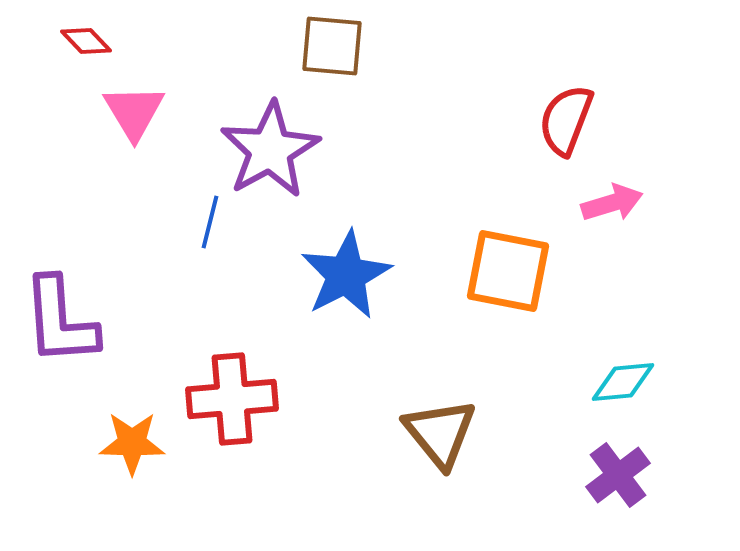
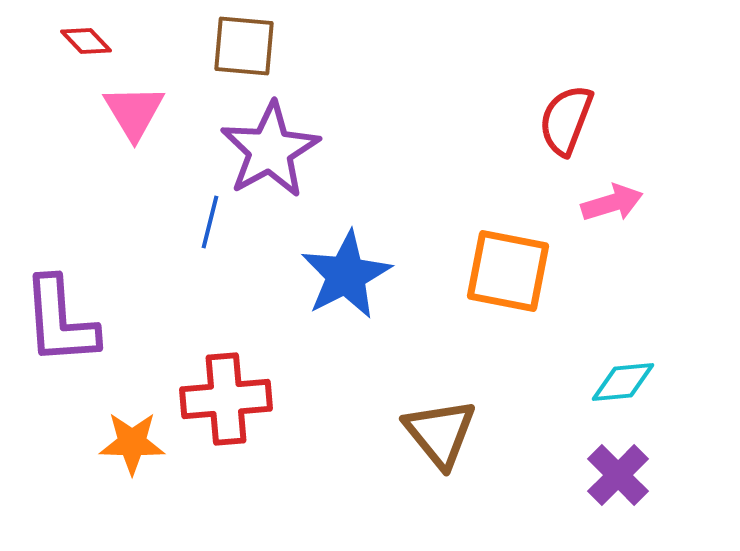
brown square: moved 88 px left
red cross: moved 6 px left
purple cross: rotated 8 degrees counterclockwise
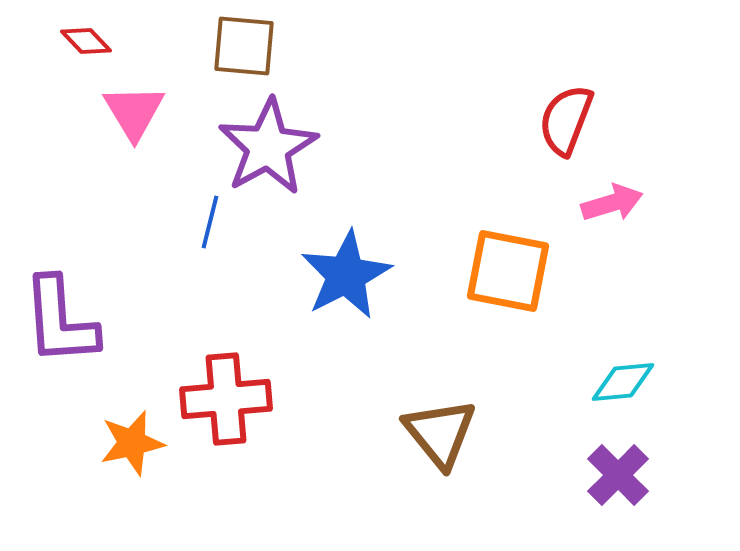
purple star: moved 2 px left, 3 px up
orange star: rotated 14 degrees counterclockwise
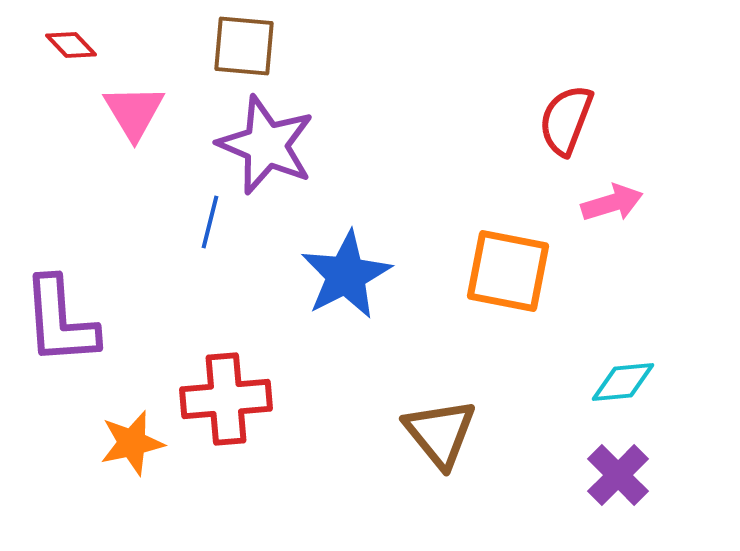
red diamond: moved 15 px left, 4 px down
purple star: moved 2 px left, 2 px up; rotated 20 degrees counterclockwise
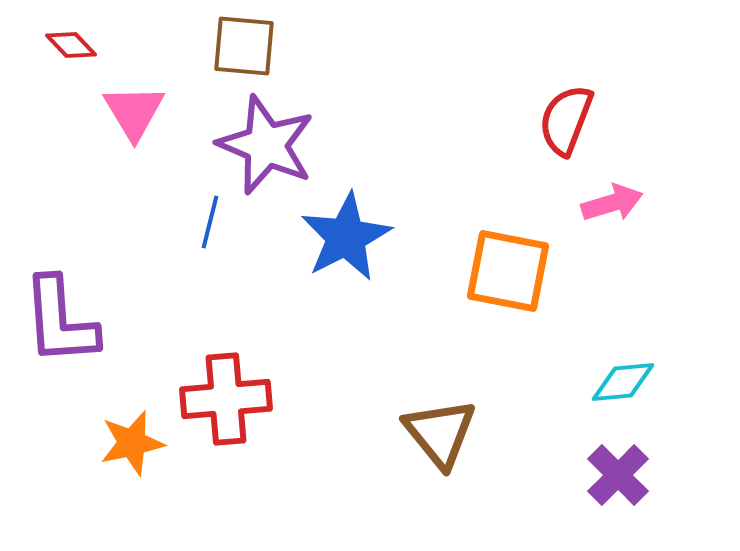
blue star: moved 38 px up
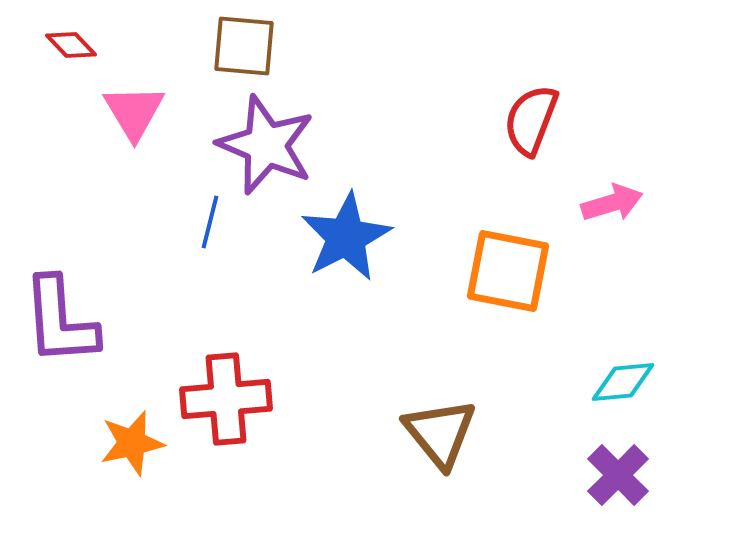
red semicircle: moved 35 px left
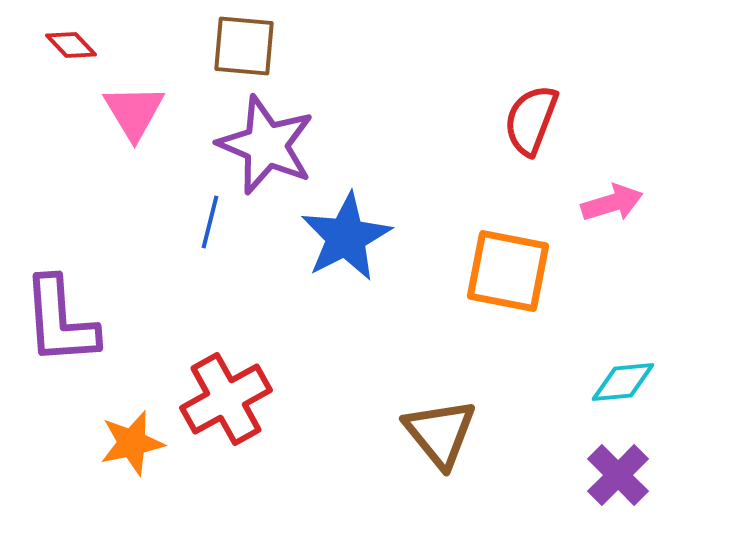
red cross: rotated 24 degrees counterclockwise
